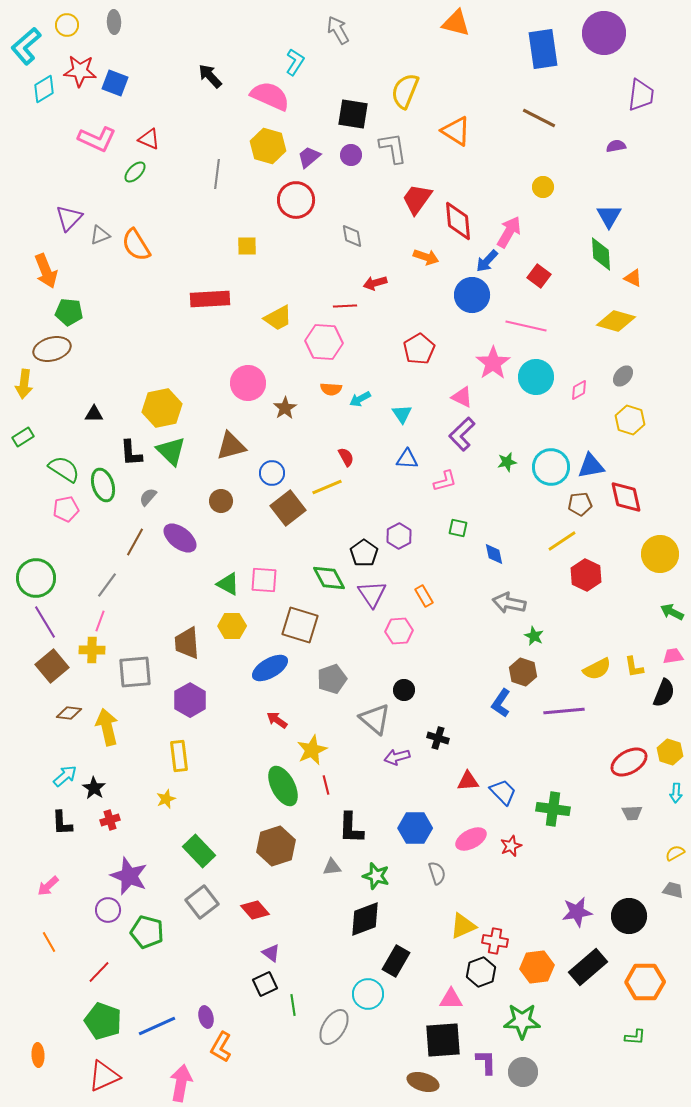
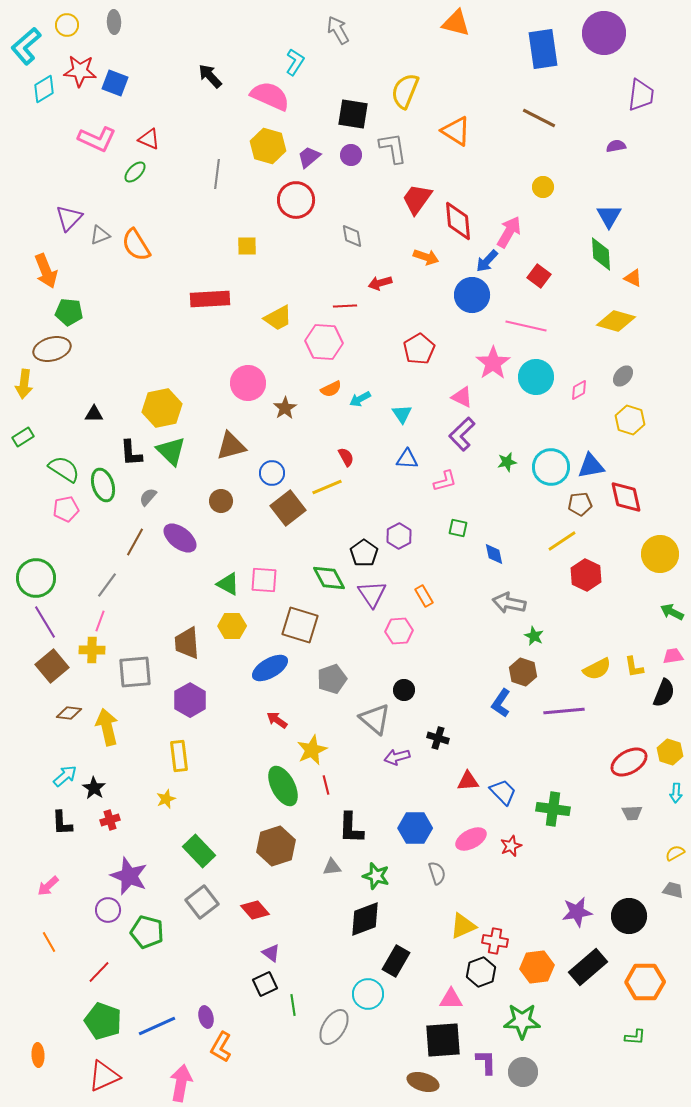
red arrow at (375, 283): moved 5 px right
orange semicircle at (331, 389): rotated 30 degrees counterclockwise
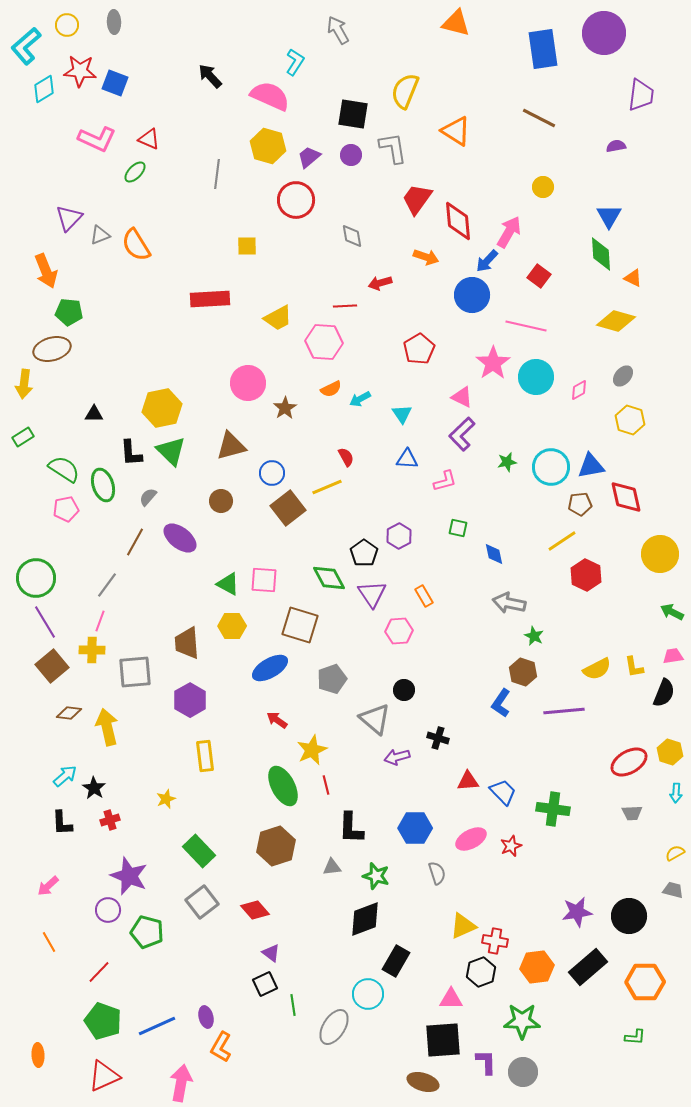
yellow rectangle at (179, 756): moved 26 px right
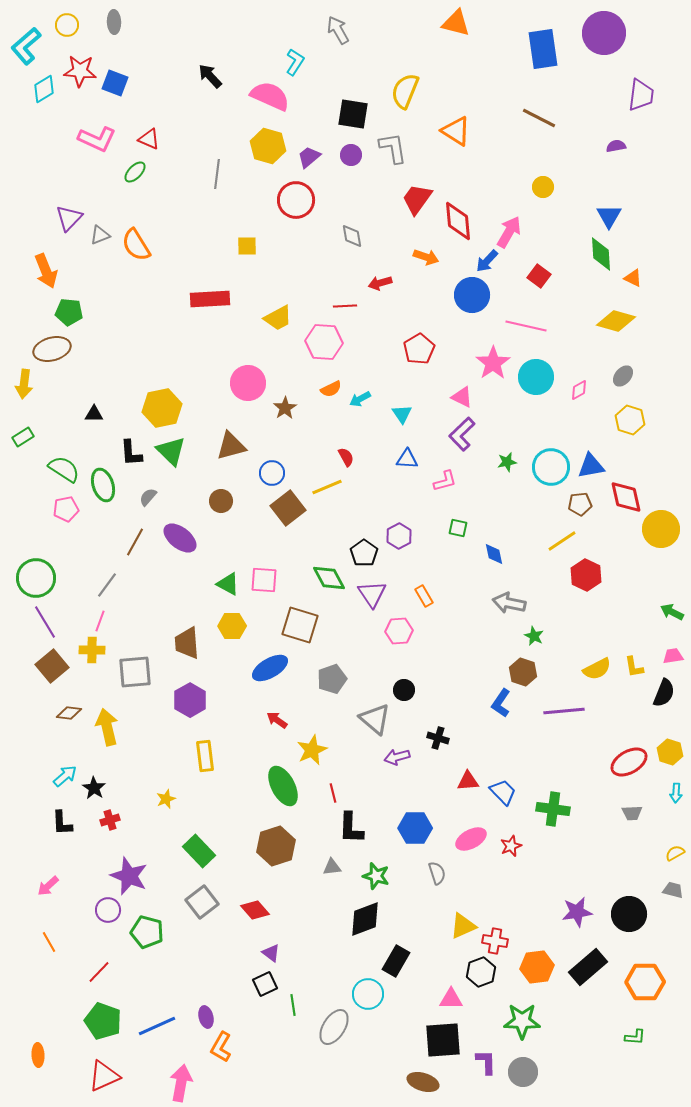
yellow circle at (660, 554): moved 1 px right, 25 px up
red line at (326, 785): moved 7 px right, 8 px down
black circle at (629, 916): moved 2 px up
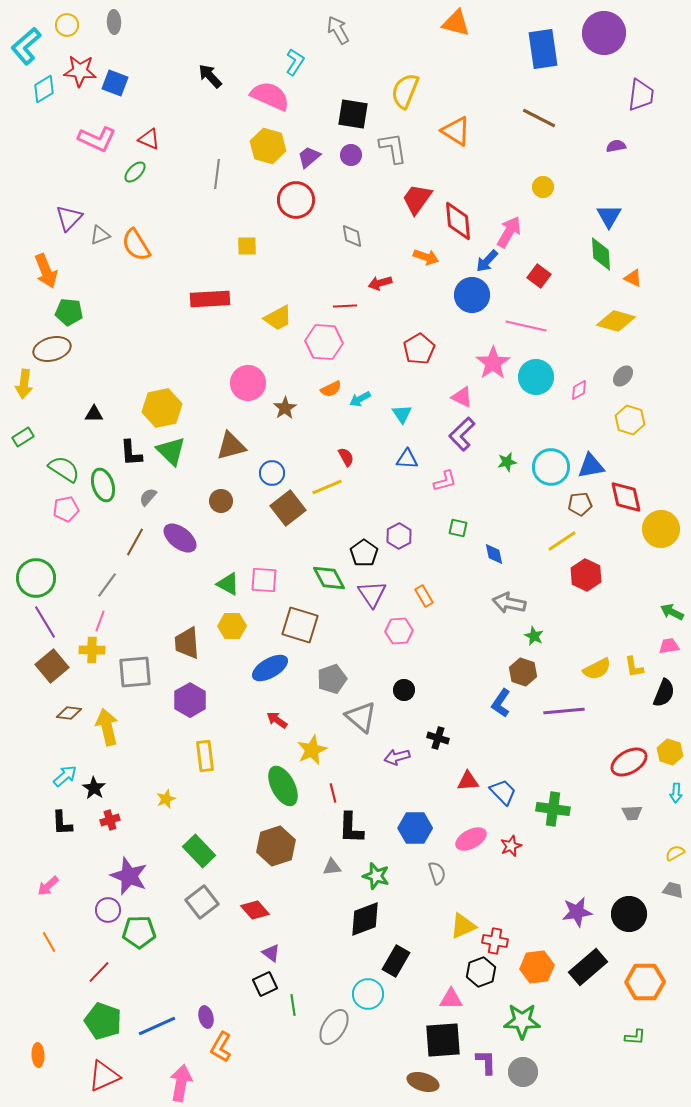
pink trapezoid at (673, 656): moved 4 px left, 10 px up
gray triangle at (375, 719): moved 14 px left, 2 px up
green pentagon at (147, 932): moved 8 px left; rotated 16 degrees counterclockwise
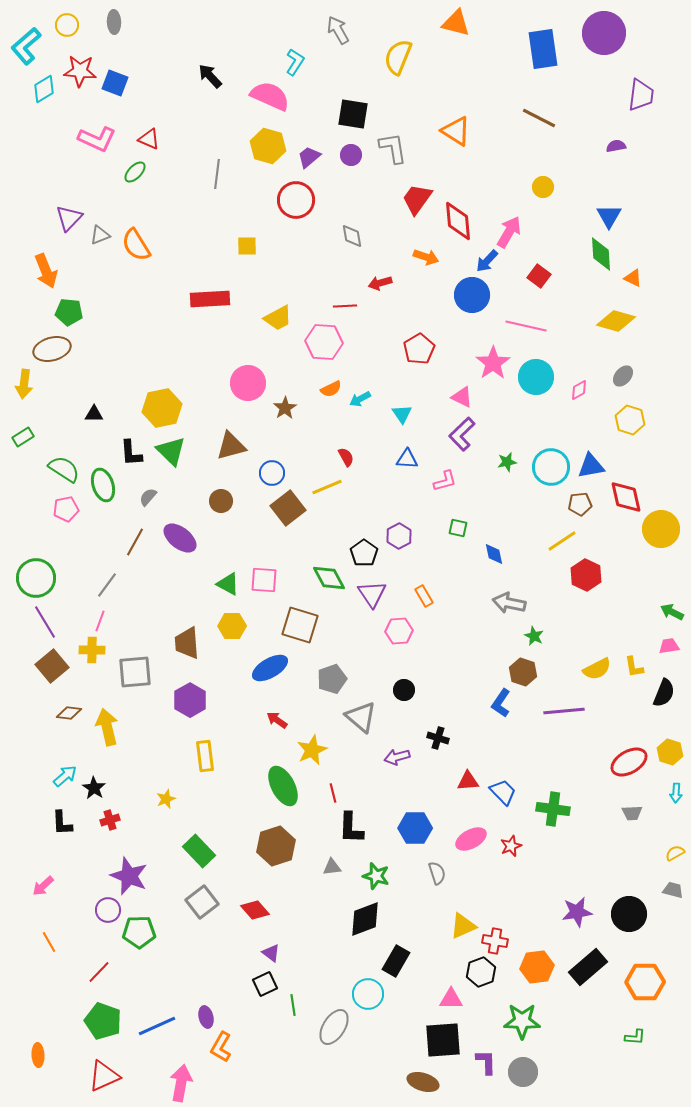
yellow semicircle at (405, 91): moved 7 px left, 34 px up
pink arrow at (48, 886): moved 5 px left
